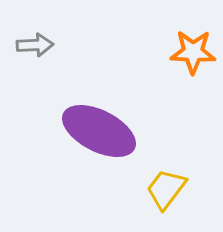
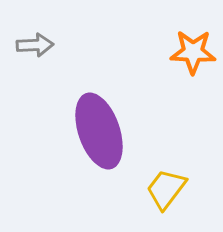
purple ellipse: rotated 44 degrees clockwise
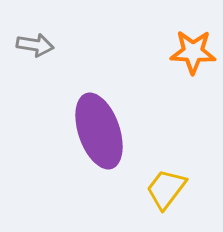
gray arrow: rotated 12 degrees clockwise
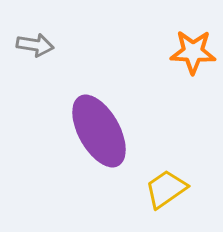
purple ellipse: rotated 10 degrees counterclockwise
yellow trapezoid: rotated 18 degrees clockwise
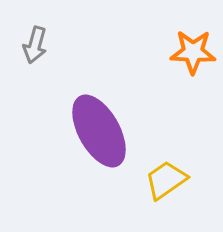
gray arrow: rotated 96 degrees clockwise
yellow trapezoid: moved 9 px up
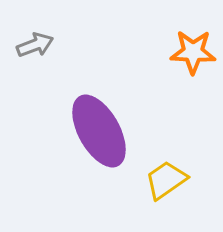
gray arrow: rotated 126 degrees counterclockwise
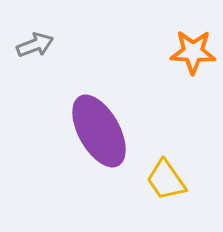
yellow trapezoid: rotated 90 degrees counterclockwise
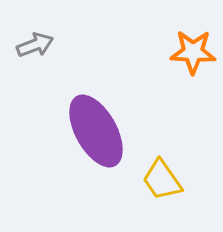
purple ellipse: moved 3 px left
yellow trapezoid: moved 4 px left
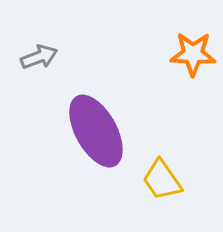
gray arrow: moved 4 px right, 12 px down
orange star: moved 2 px down
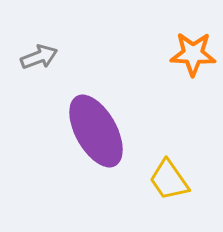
yellow trapezoid: moved 7 px right
